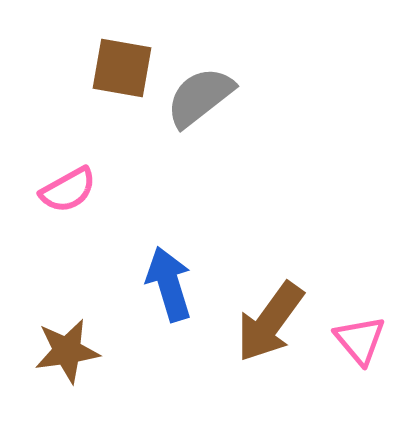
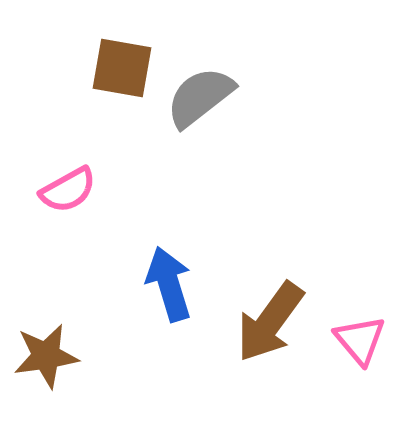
brown star: moved 21 px left, 5 px down
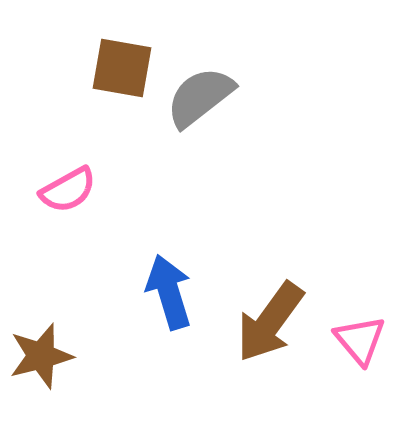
blue arrow: moved 8 px down
brown star: moved 5 px left; rotated 6 degrees counterclockwise
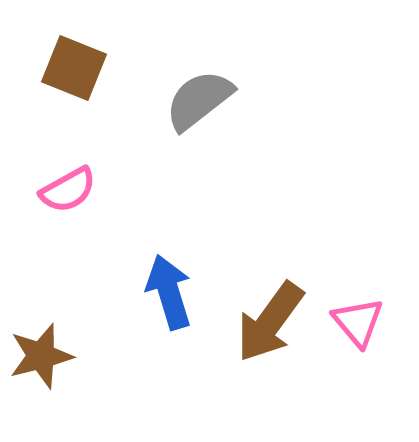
brown square: moved 48 px left; rotated 12 degrees clockwise
gray semicircle: moved 1 px left, 3 px down
pink triangle: moved 2 px left, 18 px up
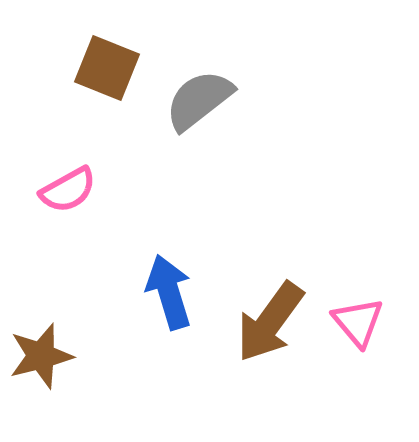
brown square: moved 33 px right
